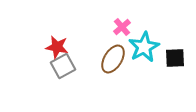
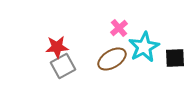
pink cross: moved 3 px left, 1 px down
red star: rotated 15 degrees counterclockwise
brown ellipse: moved 1 px left; rotated 28 degrees clockwise
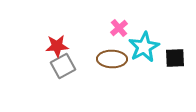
red star: moved 1 px up
brown ellipse: rotated 32 degrees clockwise
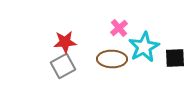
red star: moved 8 px right, 4 px up
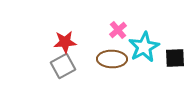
pink cross: moved 1 px left, 2 px down
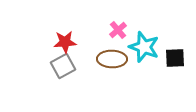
cyan star: rotated 24 degrees counterclockwise
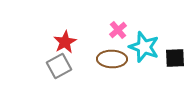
red star: rotated 25 degrees counterclockwise
gray square: moved 4 px left
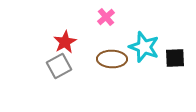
pink cross: moved 12 px left, 13 px up
